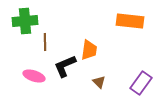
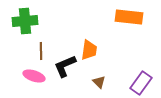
orange rectangle: moved 1 px left, 4 px up
brown line: moved 4 px left, 9 px down
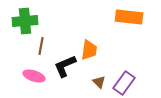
brown line: moved 5 px up; rotated 12 degrees clockwise
purple rectangle: moved 17 px left
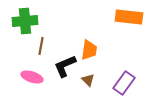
pink ellipse: moved 2 px left, 1 px down
brown triangle: moved 11 px left, 2 px up
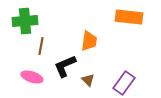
orange trapezoid: moved 9 px up
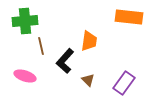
brown line: rotated 24 degrees counterclockwise
black L-shape: moved 5 px up; rotated 25 degrees counterclockwise
pink ellipse: moved 7 px left, 1 px up
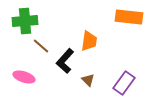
brown line: rotated 36 degrees counterclockwise
pink ellipse: moved 1 px left, 1 px down
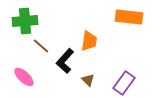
pink ellipse: rotated 25 degrees clockwise
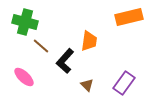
orange rectangle: rotated 20 degrees counterclockwise
green cross: moved 1 px down; rotated 20 degrees clockwise
brown triangle: moved 1 px left, 5 px down
